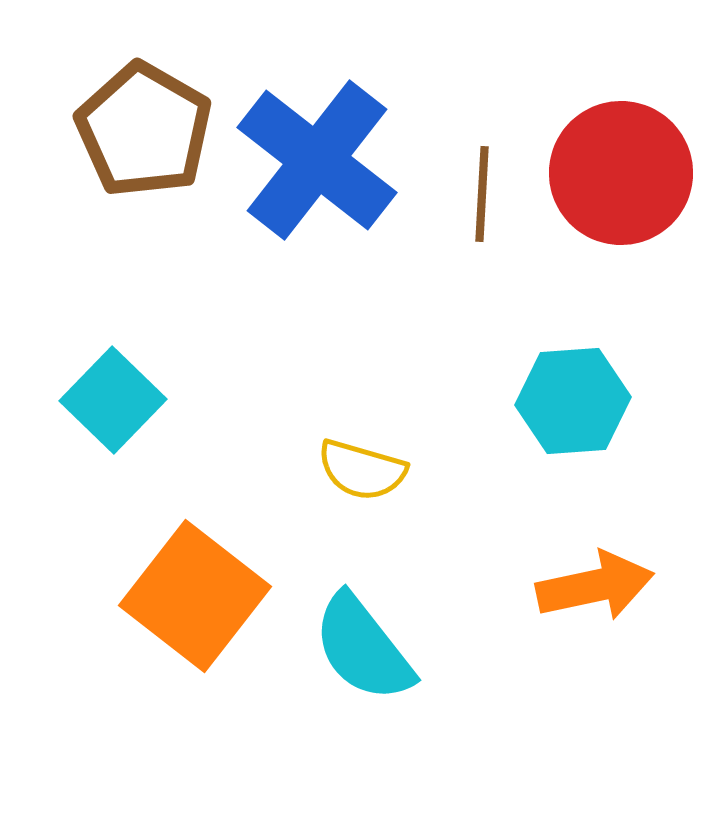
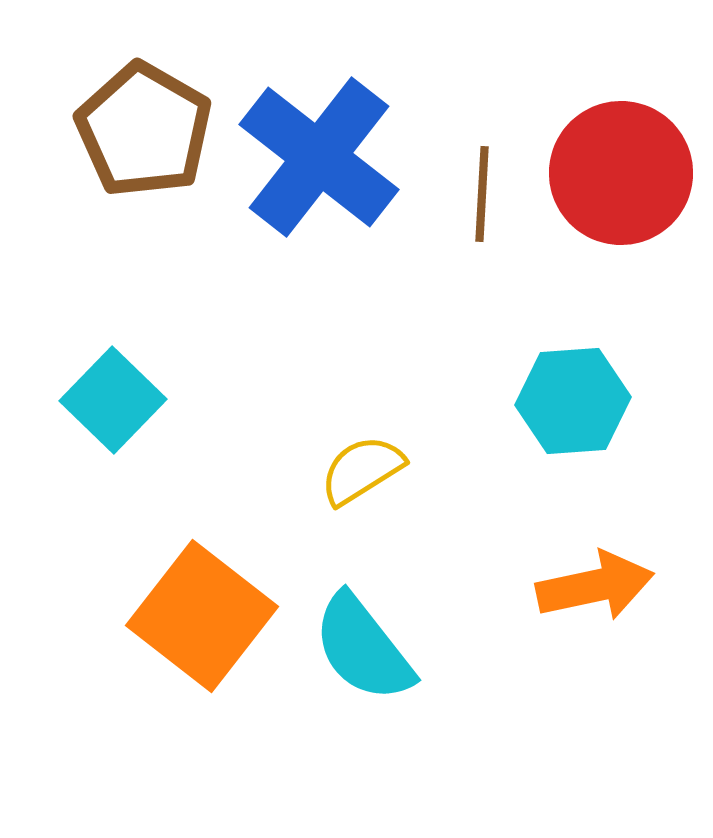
blue cross: moved 2 px right, 3 px up
yellow semicircle: rotated 132 degrees clockwise
orange square: moved 7 px right, 20 px down
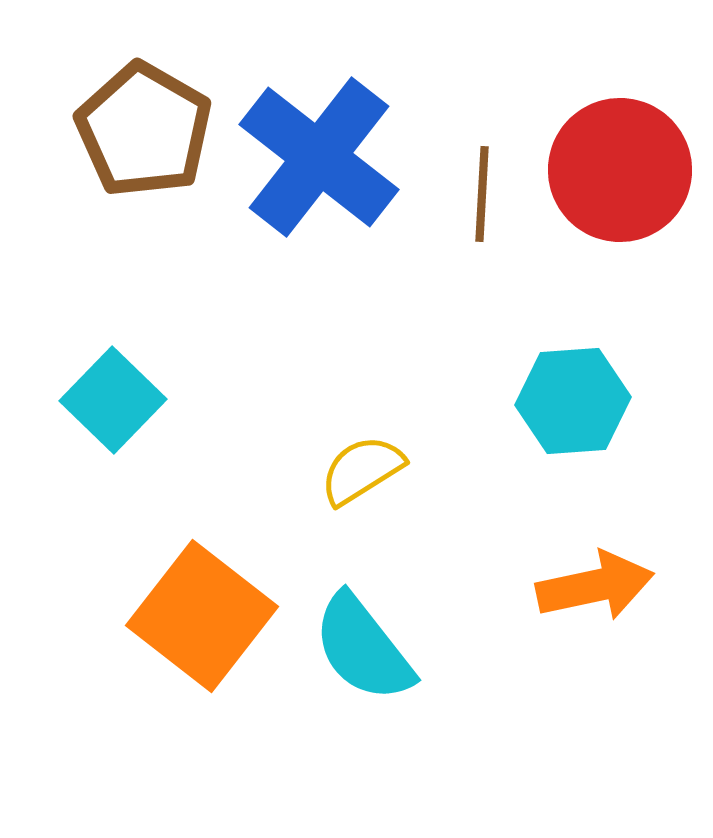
red circle: moved 1 px left, 3 px up
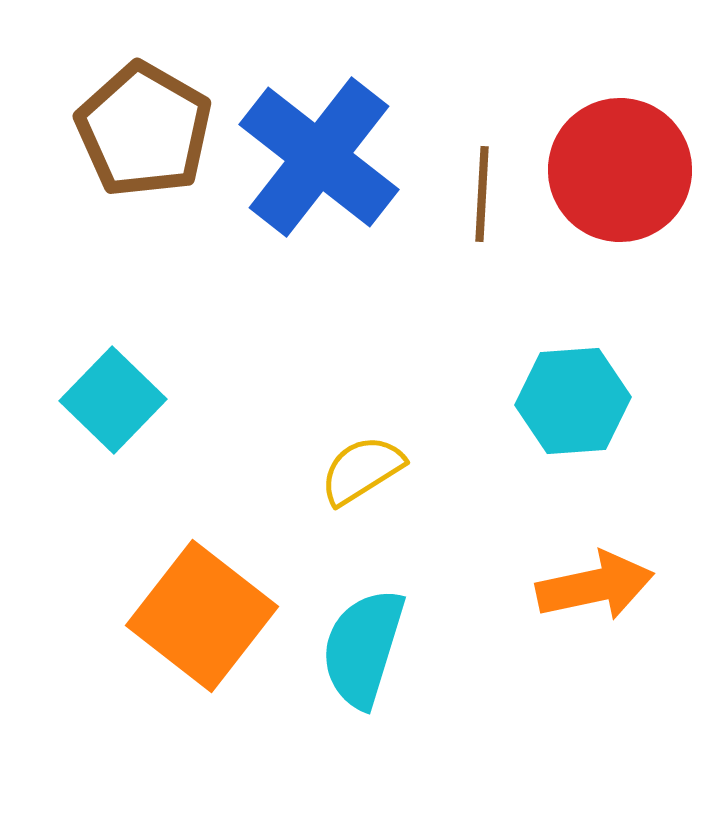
cyan semicircle: rotated 55 degrees clockwise
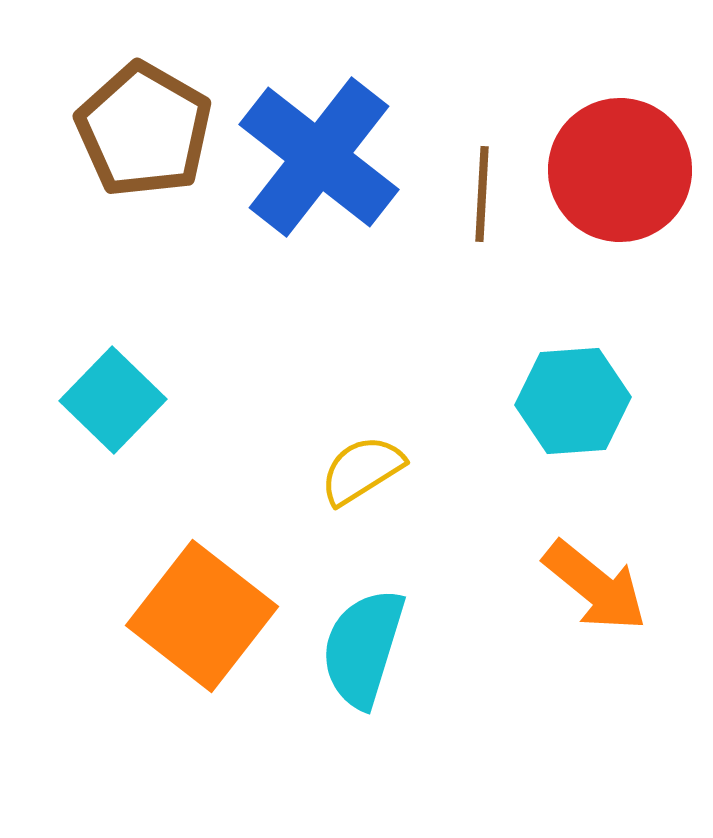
orange arrow: rotated 51 degrees clockwise
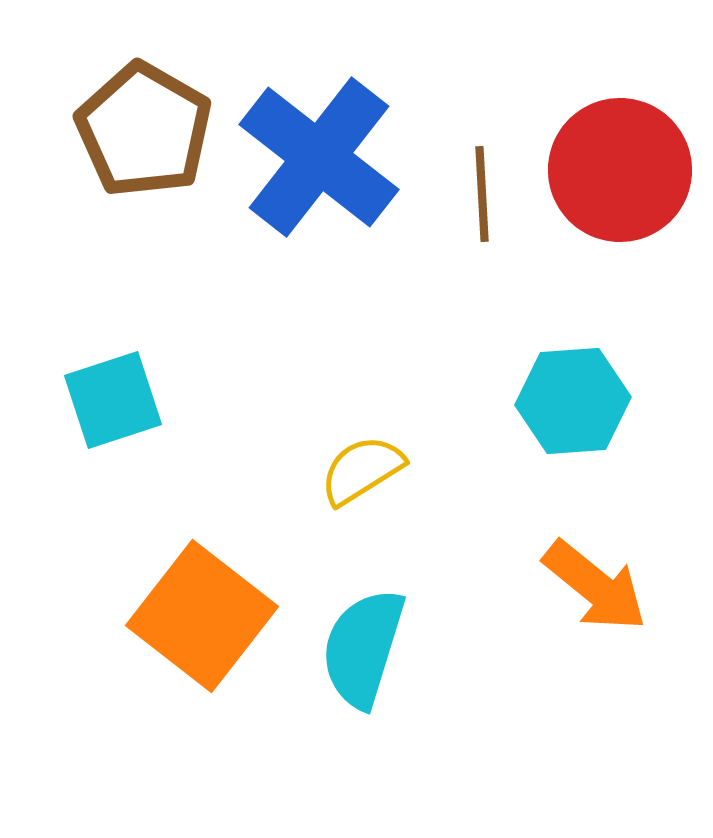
brown line: rotated 6 degrees counterclockwise
cyan square: rotated 28 degrees clockwise
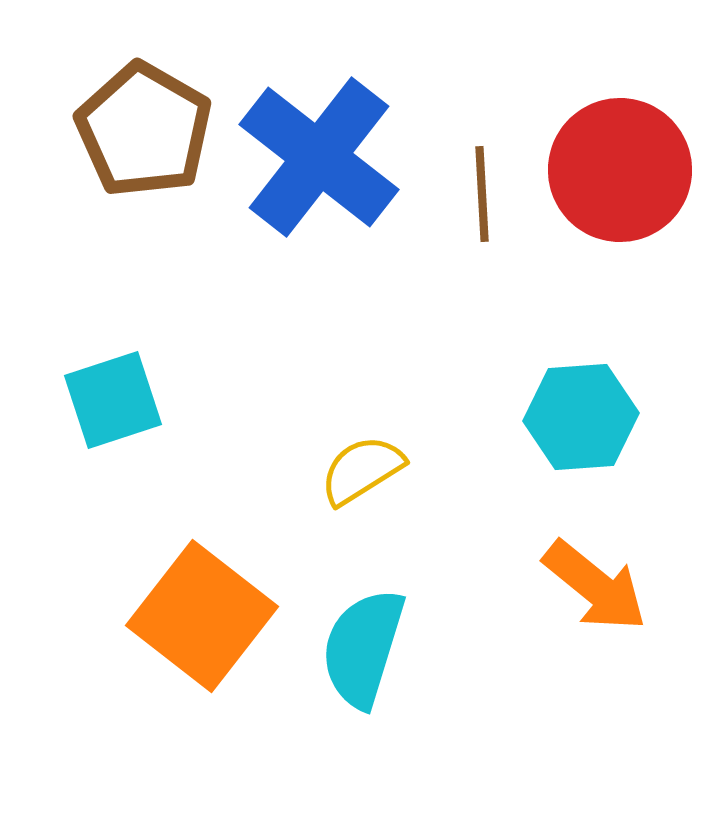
cyan hexagon: moved 8 px right, 16 px down
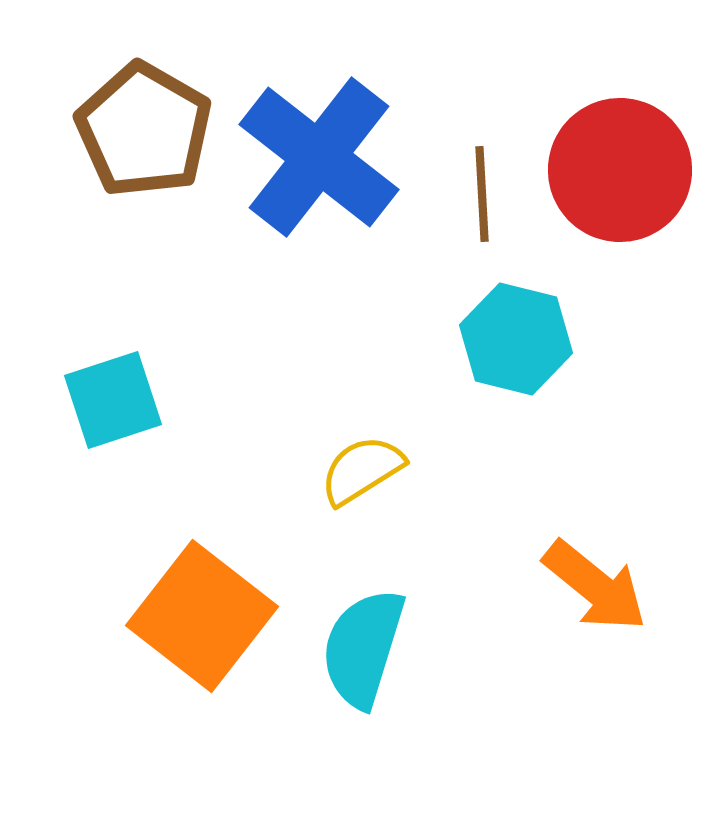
cyan hexagon: moved 65 px left, 78 px up; rotated 18 degrees clockwise
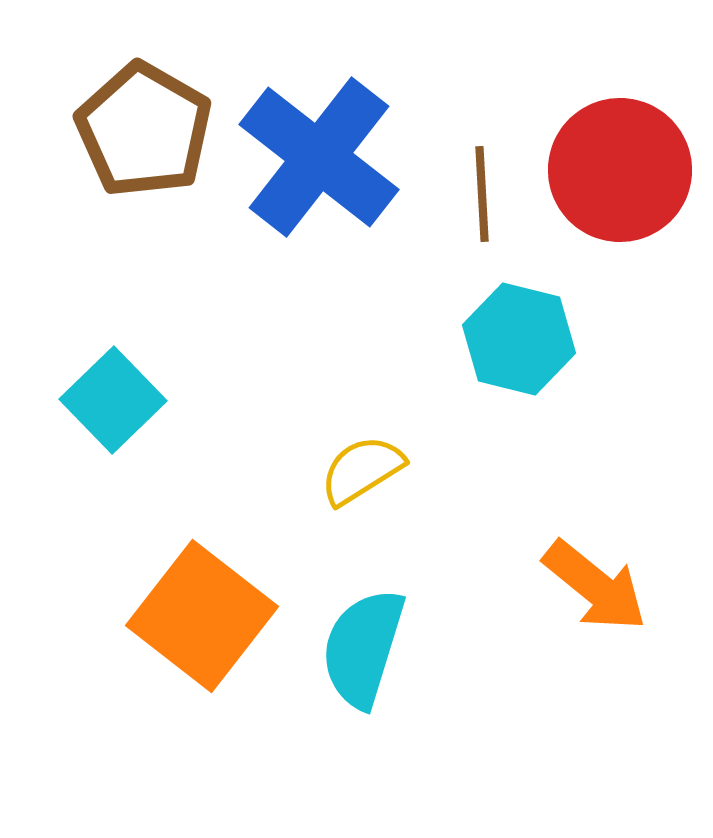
cyan hexagon: moved 3 px right
cyan square: rotated 26 degrees counterclockwise
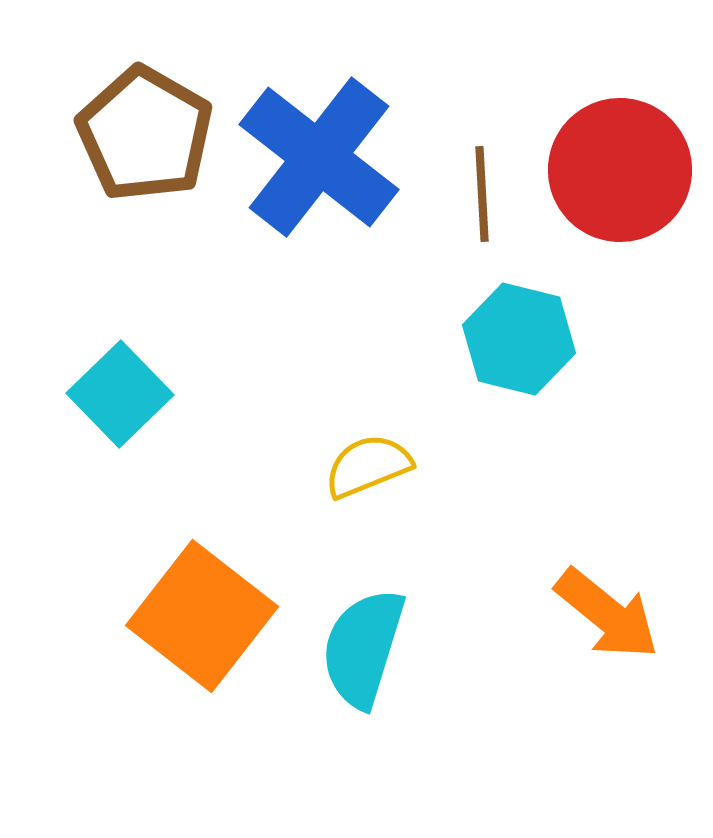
brown pentagon: moved 1 px right, 4 px down
cyan square: moved 7 px right, 6 px up
yellow semicircle: moved 6 px right, 4 px up; rotated 10 degrees clockwise
orange arrow: moved 12 px right, 28 px down
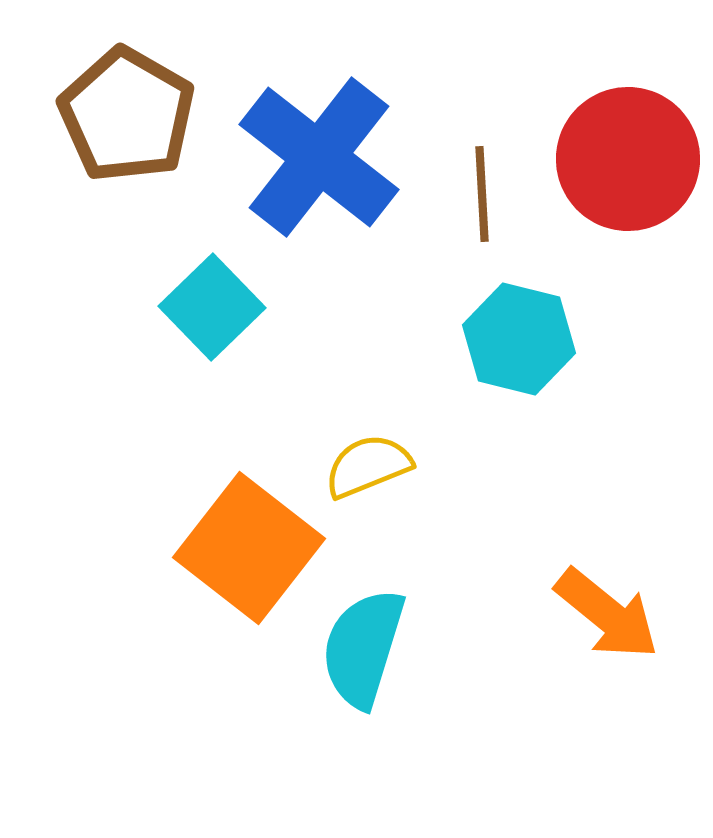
brown pentagon: moved 18 px left, 19 px up
red circle: moved 8 px right, 11 px up
cyan square: moved 92 px right, 87 px up
orange square: moved 47 px right, 68 px up
